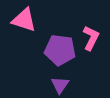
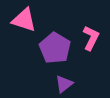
purple pentagon: moved 5 px left, 2 px up; rotated 24 degrees clockwise
purple triangle: moved 4 px right, 1 px up; rotated 18 degrees clockwise
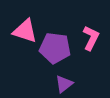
pink triangle: moved 1 px right, 11 px down
purple pentagon: rotated 24 degrees counterclockwise
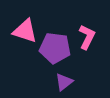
pink L-shape: moved 4 px left, 1 px up
purple triangle: moved 2 px up
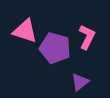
purple pentagon: rotated 8 degrees clockwise
purple triangle: moved 16 px right
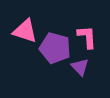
pink L-shape: rotated 30 degrees counterclockwise
purple triangle: moved 15 px up; rotated 36 degrees counterclockwise
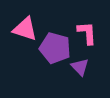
pink triangle: moved 2 px up
pink L-shape: moved 4 px up
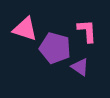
pink L-shape: moved 2 px up
purple triangle: rotated 12 degrees counterclockwise
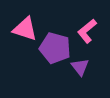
pink L-shape: rotated 125 degrees counterclockwise
purple triangle: rotated 18 degrees clockwise
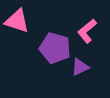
pink triangle: moved 8 px left, 8 px up
purple triangle: rotated 42 degrees clockwise
